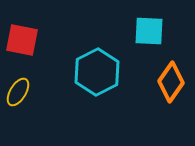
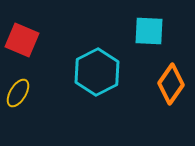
red square: rotated 12 degrees clockwise
orange diamond: moved 2 px down
yellow ellipse: moved 1 px down
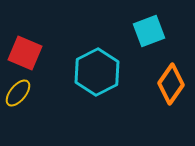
cyan square: rotated 24 degrees counterclockwise
red square: moved 3 px right, 13 px down
yellow ellipse: rotated 8 degrees clockwise
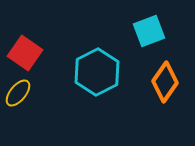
red square: rotated 12 degrees clockwise
orange diamond: moved 6 px left, 2 px up
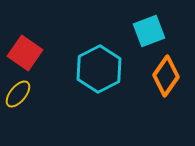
cyan hexagon: moved 2 px right, 3 px up
orange diamond: moved 1 px right, 6 px up
yellow ellipse: moved 1 px down
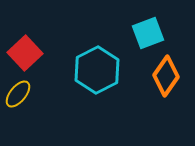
cyan square: moved 1 px left, 2 px down
red square: rotated 12 degrees clockwise
cyan hexagon: moved 2 px left, 1 px down
